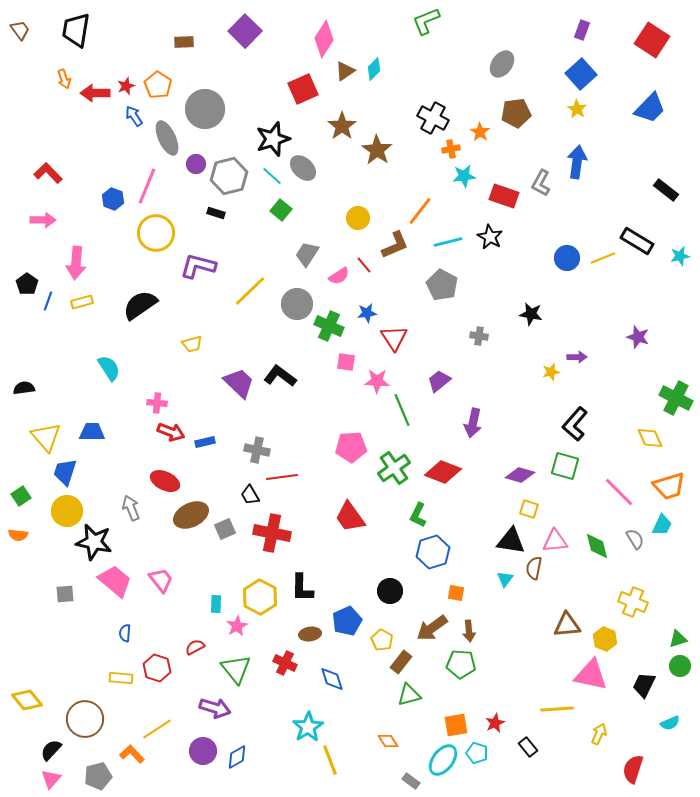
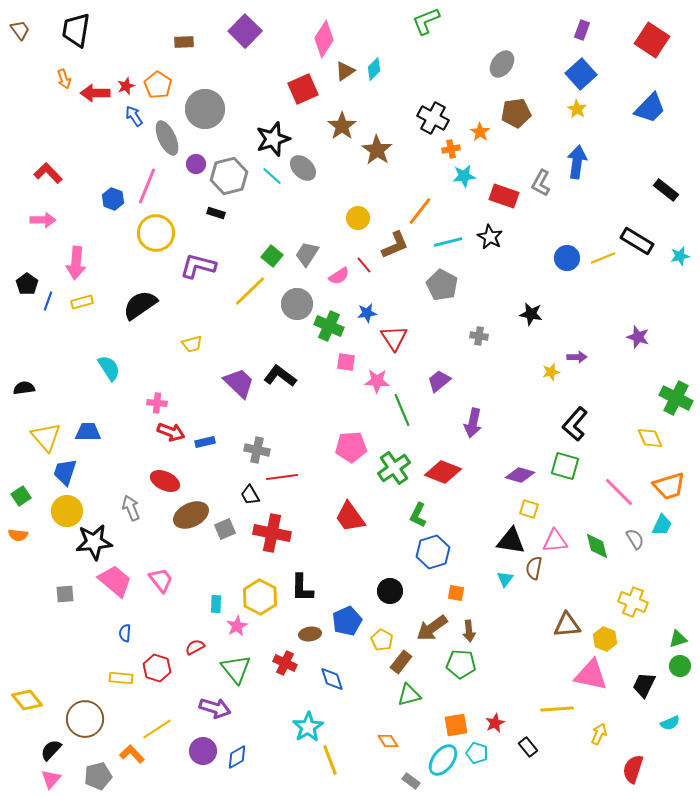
green square at (281, 210): moved 9 px left, 46 px down
blue trapezoid at (92, 432): moved 4 px left
black star at (94, 542): rotated 18 degrees counterclockwise
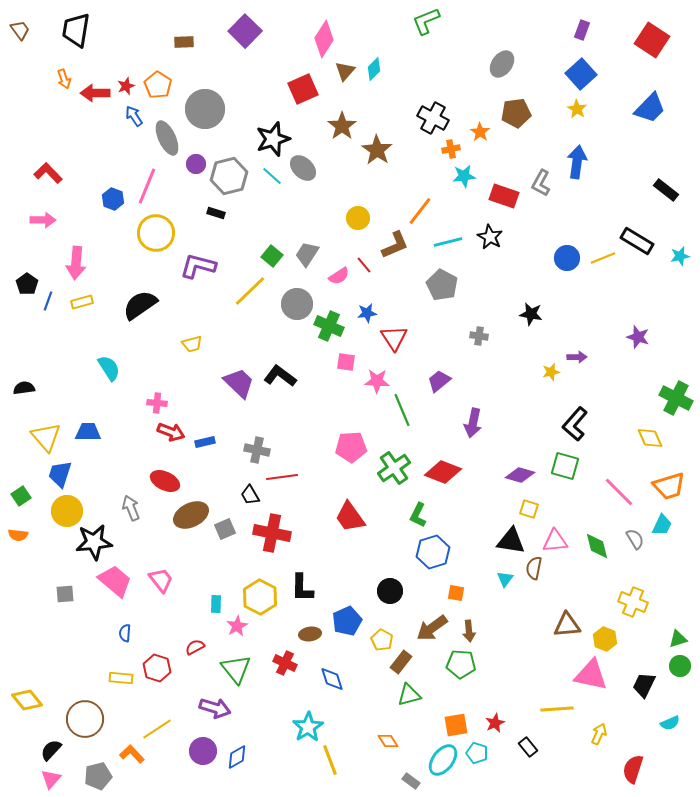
brown triangle at (345, 71): rotated 15 degrees counterclockwise
blue trapezoid at (65, 472): moved 5 px left, 2 px down
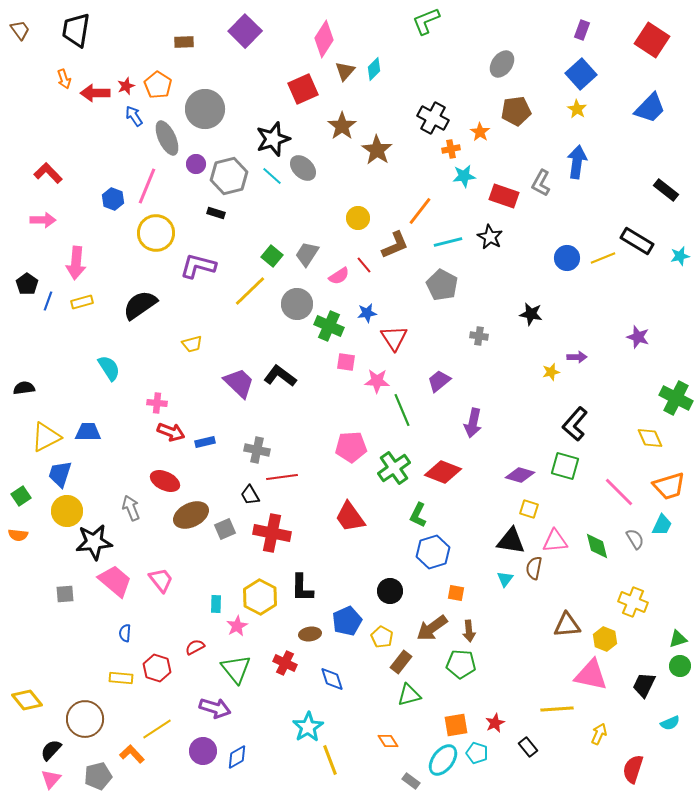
brown pentagon at (516, 113): moved 2 px up
yellow triangle at (46, 437): rotated 44 degrees clockwise
yellow pentagon at (382, 640): moved 3 px up
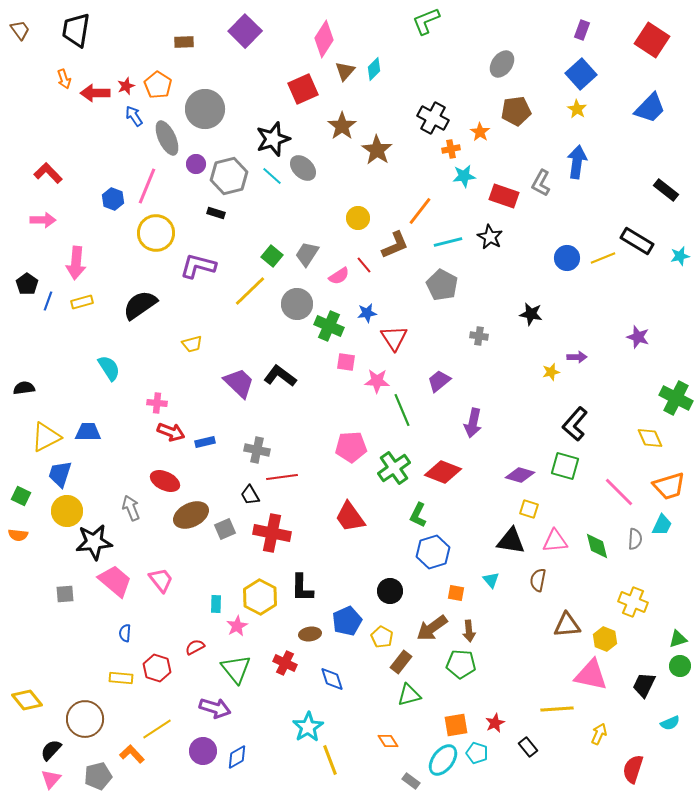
green square at (21, 496): rotated 30 degrees counterclockwise
gray semicircle at (635, 539): rotated 35 degrees clockwise
brown semicircle at (534, 568): moved 4 px right, 12 px down
cyan triangle at (505, 579): moved 14 px left, 1 px down; rotated 18 degrees counterclockwise
